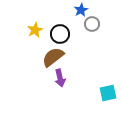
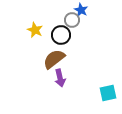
blue star: rotated 16 degrees counterclockwise
gray circle: moved 20 px left, 4 px up
yellow star: rotated 21 degrees counterclockwise
black circle: moved 1 px right, 1 px down
brown semicircle: moved 1 px right, 2 px down
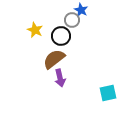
black circle: moved 1 px down
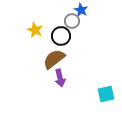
gray circle: moved 1 px down
cyan square: moved 2 px left, 1 px down
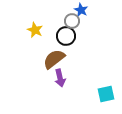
black circle: moved 5 px right
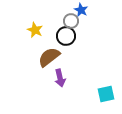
gray circle: moved 1 px left
brown semicircle: moved 5 px left, 2 px up
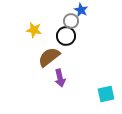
yellow star: moved 1 px left; rotated 14 degrees counterclockwise
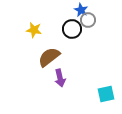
gray circle: moved 17 px right, 1 px up
black circle: moved 6 px right, 7 px up
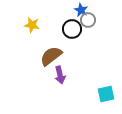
yellow star: moved 2 px left, 5 px up
brown semicircle: moved 2 px right, 1 px up
purple arrow: moved 3 px up
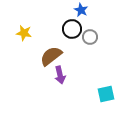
gray circle: moved 2 px right, 17 px down
yellow star: moved 8 px left, 8 px down
